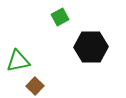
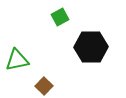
green triangle: moved 1 px left, 1 px up
brown square: moved 9 px right
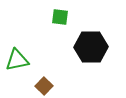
green square: rotated 36 degrees clockwise
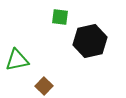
black hexagon: moved 1 px left, 6 px up; rotated 12 degrees counterclockwise
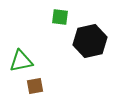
green triangle: moved 4 px right, 1 px down
brown square: moved 9 px left; rotated 36 degrees clockwise
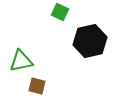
green square: moved 5 px up; rotated 18 degrees clockwise
brown square: moved 2 px right; rotated 24 degrees clockwise
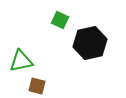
green square: moved 8 px down
black hexagon: moved 2 px down
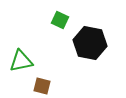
black hexagon: rotated 24 degrees clockwise
brown square: moved 5 px right
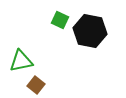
black hexagon: moved 12 px up
brown square: moved 6 px left, 1 px up; rotated 24 degrees clockwise
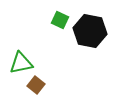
green triangle: moved 2 px down
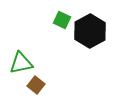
green square: moved 2 px right
black hexagon: rotated 20 degrees clockwise
